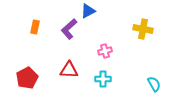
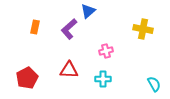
blue triangle: rotated 14 degrees counterclockwise
pink cross: moved 1 px right
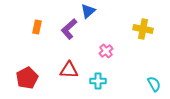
orange rectangle: moved 2 px right
pink cross: rotated 24 degrees counterclockwise
cyan cross: moved 5 px left, 2 px down
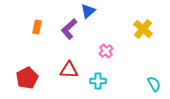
yellow cross: rotated 30 degrees clockwise
